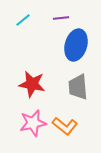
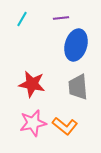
cyan line: moved 1 px left, 1 px up; rotated 21 degrees counterclockwise
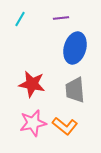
cyan line: moved 2 px left
blue ellipse: moved 1 px left, 3 px down
gray trapezoid: moved 3 px left, 3 px down
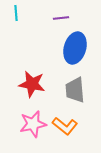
cyan line: moved 4 px left, 6 px up; rotated 35 degrees counterclockwise
pink star: moved 1 px down
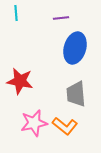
red star: moved 12 px left, 3 px up
gray trapezoid: moved 1 px right, 4 px down
pink star: moved 1 px right, 1 px up
